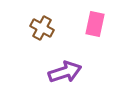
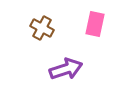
purple arrow: moved 1 px right, 3 px up
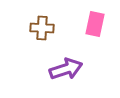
brown cross: rotated 25 degrees counterclockwise
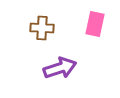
purple arrow: moved 6 px left, 1 px up
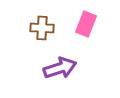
pink rectangle: moved 9 px left; rotated 10 degrees clockwise
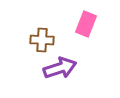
brown cross: moved 12 px down
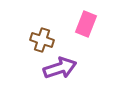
brown cross: rotated 15 degrees clockwise
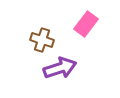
pink rectangle: rotated 15 degrees clockwise
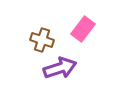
pink rectangle: moved 3 px left, 5 px down
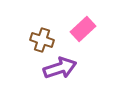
pink rectangle: rotated 10 degrees clockwise
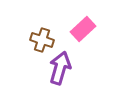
purple arrow: rotated 56 degrees counterclockwise
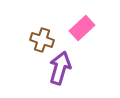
pink rectangle: moved 1 px left, 1 px up
